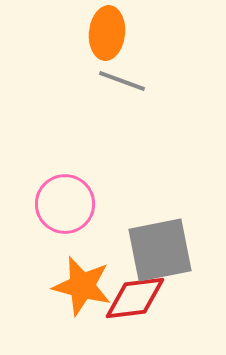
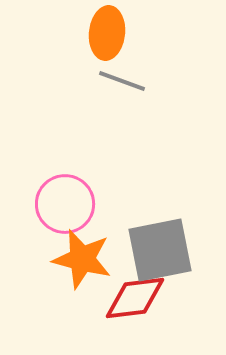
orange star: moved 27 px up
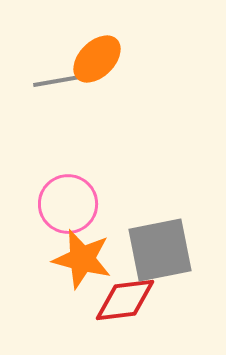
orange ellipse: moved 10 px left, 26 px down; rotated 39 degrees clockwise
gray line: moved 65 px left; rotated 30 degrees counterclockwise
pink circle: moved 3 px right
red diamond: moved 10 px left, 2 px down
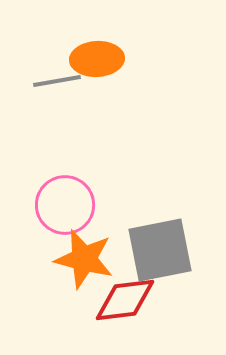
orange ellipse: rotated 42 degrees clockwise
pink circle: moved 3 px left, 1 px down
orange star: moved 2 px right
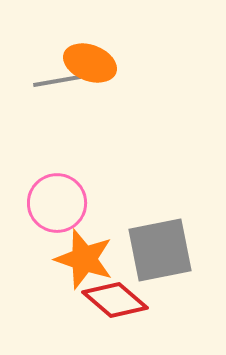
orange ellipse: moved 7 px left, 4 px down; rotated 24 degrees clockwise
pink circle: moved 8 px left, 2 px up
orange star: rotated 4 degrees clockwise
red diamond: moved 10 px left; rotated 48 degrees clockwise
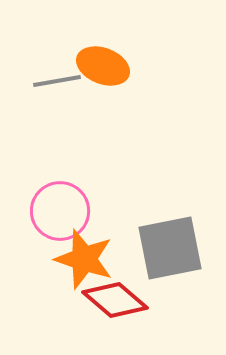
orange ellipse: moved 13 px right, 3 px down
pink circle: moved 3 px right, 8 px down
gray square: moved 10 px right, 2 px up
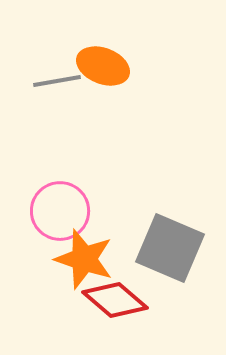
gray square: rotated 34 degrees clockwise
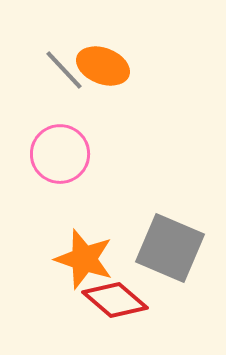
gray line: moved 7 px right, 11 px up; rotated 57 degrees clockwise
pink circle: moved 57 px up
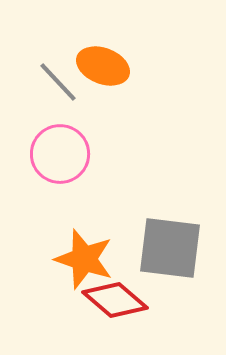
gray line: moved 6 px left, 12 px down
gray square: rotated 16 degrees counterclockwise
